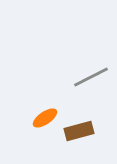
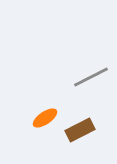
brown rectangle: moved 1 px right, 1 px up; rotated 12 degrees counterclockwise
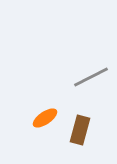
brown rectangle: rotated 48 degrees counterclockwise
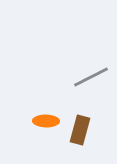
orange ellipse: moved 1 px right, 3 px down; rotated 35 degrees clockwise
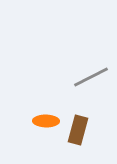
brown rectangle: moved 2 px left
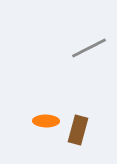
gray line: moved 2 px left, 29 px up
